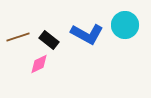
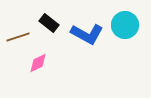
black rectangle: moved 17 px up
pink diamond: moved 1 px left, 1 px up
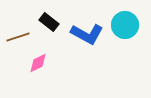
black rectangle: moved 1 px up
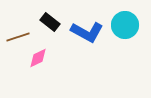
black rectangle: moved 1 px right
blue L-shape: moved 2 px up
pink diamond: moved 5 px up
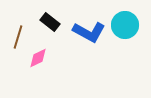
blue L-shape: moved 2 px right
brown line: rotated 55 degrees counterclockwise
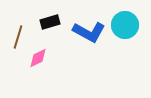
black rectangle: rotated 54 degrees counterclockwise
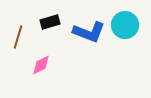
blue L-shape: rotated 8 degrees counterclockwise
pink diamond: moved 3 px right, 7 px down
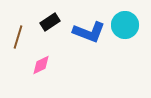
black rectangle: rotated 18 degrees counterclockwise
